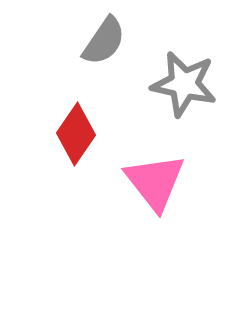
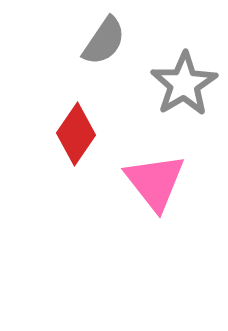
gray star: rotated 28 degrees clockwise
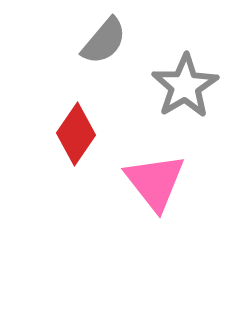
gray semicircle: rotated 6 degrees clockwise
gray star: moved 1 px right, 2 px down
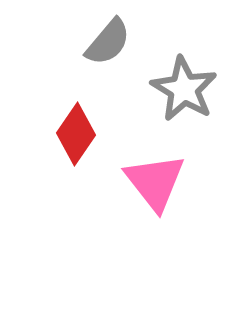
gray semicircle: moved 4 px right, 1 px down
gray star: moved 1 px left, 3 px down; rotated 10 degrees counterclockwise
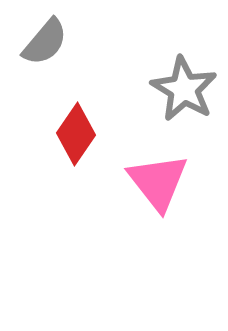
gray semicircle: moved 63 px left
pink triangle: moved 3 px right
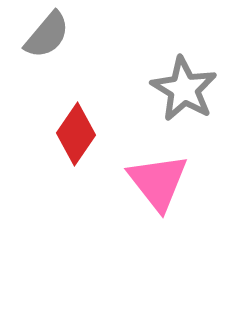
gray semicircle: moved 2 px right, 7 px up
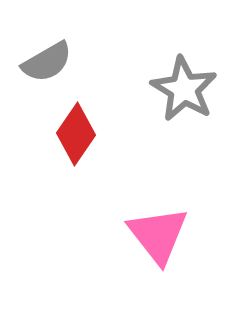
gray semicircle: moved 27 px down; rotated 20 degrees clockwise
pink triangle: moved 53 px down
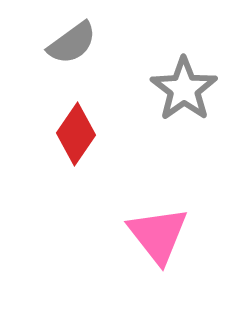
gray semicircle: moved 25 px right, 19 px up; rotated 6 degrees counterclockwise
gray star: rotated 6 degrees clockwise
